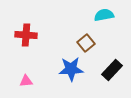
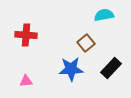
black rectangle: moved 1 px left, 2 px up
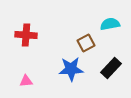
cyan semicircle: moved 6 px right, 9 px down
brown square: rotated 12 degrees clockwise
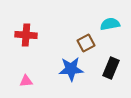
black rectangle: rotated 20 degrees counterclockwise
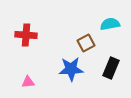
pink triangle: moved 2 px right, 1 px down
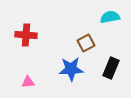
cyan semicircle: moved 7 px up
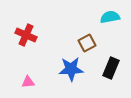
red cross: rotated 20 degrees clockwise
brown square: moved 1 px right
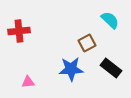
cyan semicircle: moved 3 px down; rotated 54 degrees clockwise
red cross: moved 7 px left, 4 px up; rotated 30 degrees counterclockwise
black rectangle: rotated 75 degrees counterclockwise
